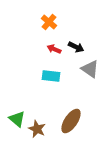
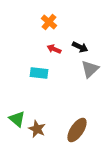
black arrow: moved 4 px right
gray triangle: rotated 42 degrees clockwise
cyan rectangle: moved 12 px left, 3 px up
brown ellipse: moved 6 px right, 9 px down
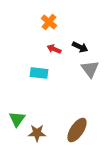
gray triangle: rotated 24 degrees counterclockwise
green triangle: rotated 24 degrees clockwise
brown star: moved 4 px down; rotated 24 degrees counterclockwise
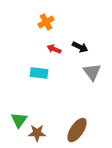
orange cross: moved 3 px left; rotated 21 degrees clockwise
gray triangle: moved 2 px right, 3 px down
green triangle: moved 2 px right, 1 px down
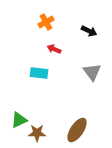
black arrow: moved 9 px right, 16 px up
green triangle: rotated 30 degrees clockwise
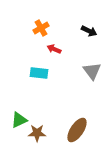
orange cross: moved 5 px left, 6 px down
gray triangle: moved 1 px up
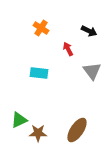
orange cross: rotated 28 degrees counterclockwise
red arrow: moved 14 px right; rotated 40 degrees clockwise
brown star: moved 1 px right
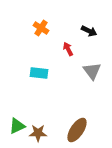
green triangle: moved 2 px left, 6 px down
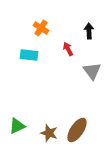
black arrow: rotated 119 degrees counterclockwise
cyan rectangle: moved 10 px left, 18 px up
brown star: moved 11 px right; rotated 18 degrees clockwise
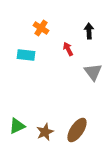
cyan rectangle: moved 3 px left
gray triangle: moved 1 px right, 1 px down
brown star: moved 4 px left, 1 px up; rotated 30 degrees clockwise
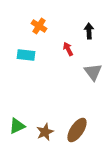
orange cross: moved 2 px left, 2 px up
